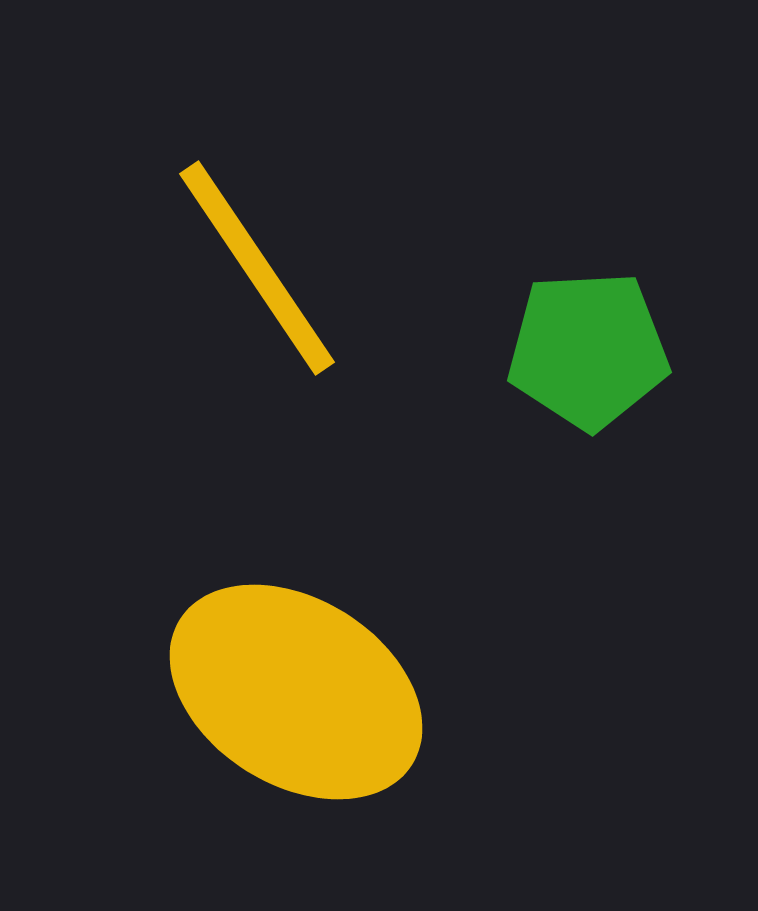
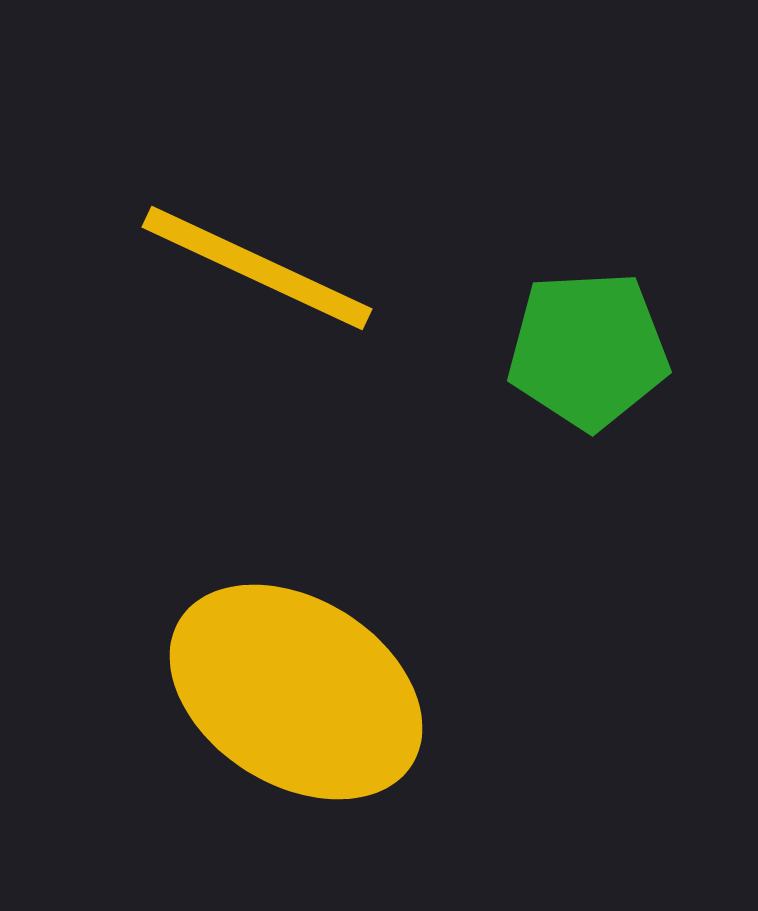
yellow line: rotated 31 degrees counterclockwise
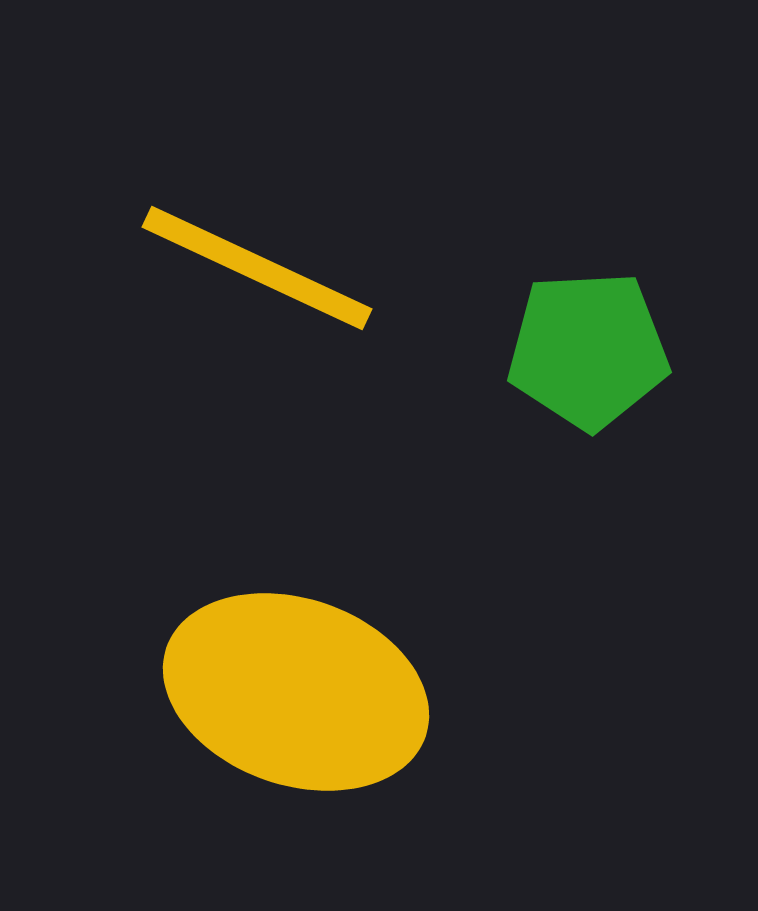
yellow ellipse: rotated 13 degrees counterclockwise
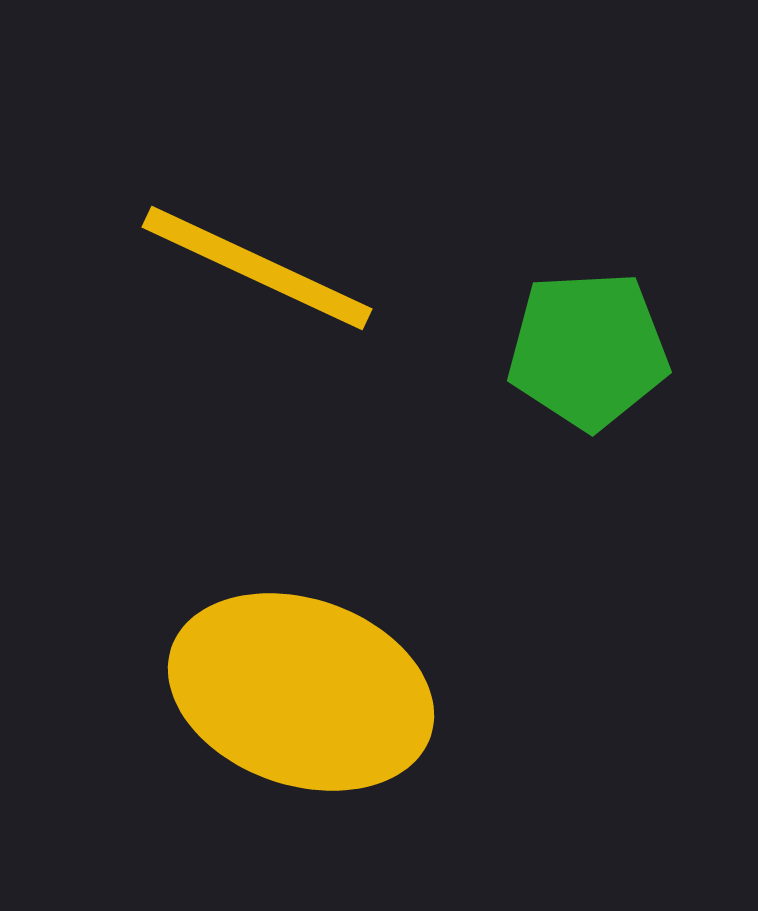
yellow ellipse: moved 5 px right
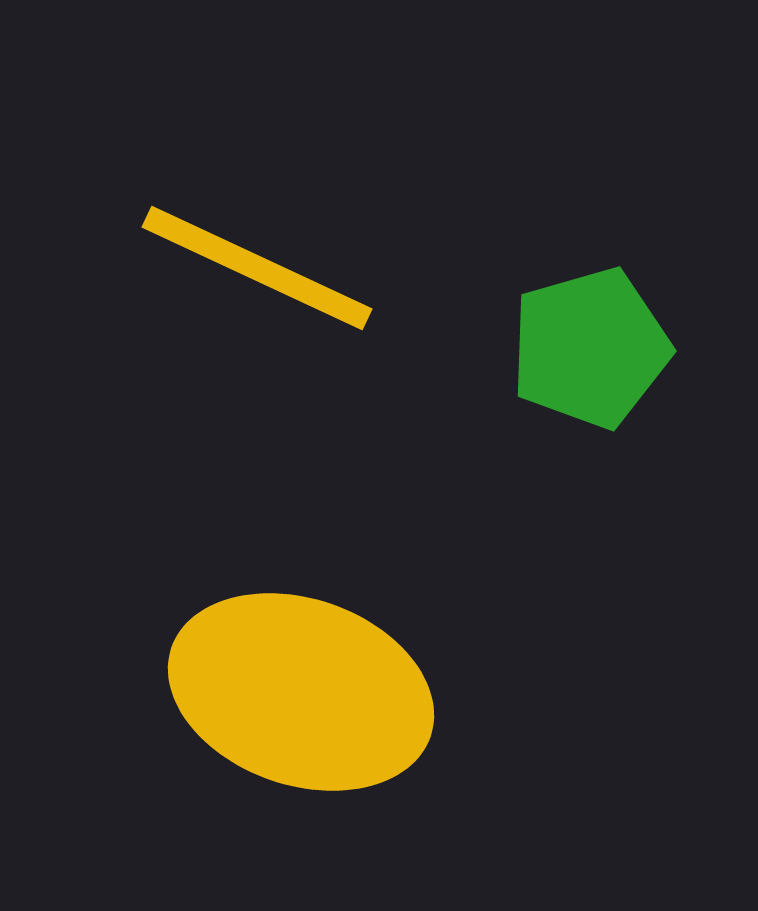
green pentagon: moved 2 px right, 2 px up; rotated 13 degrees counterclockwise
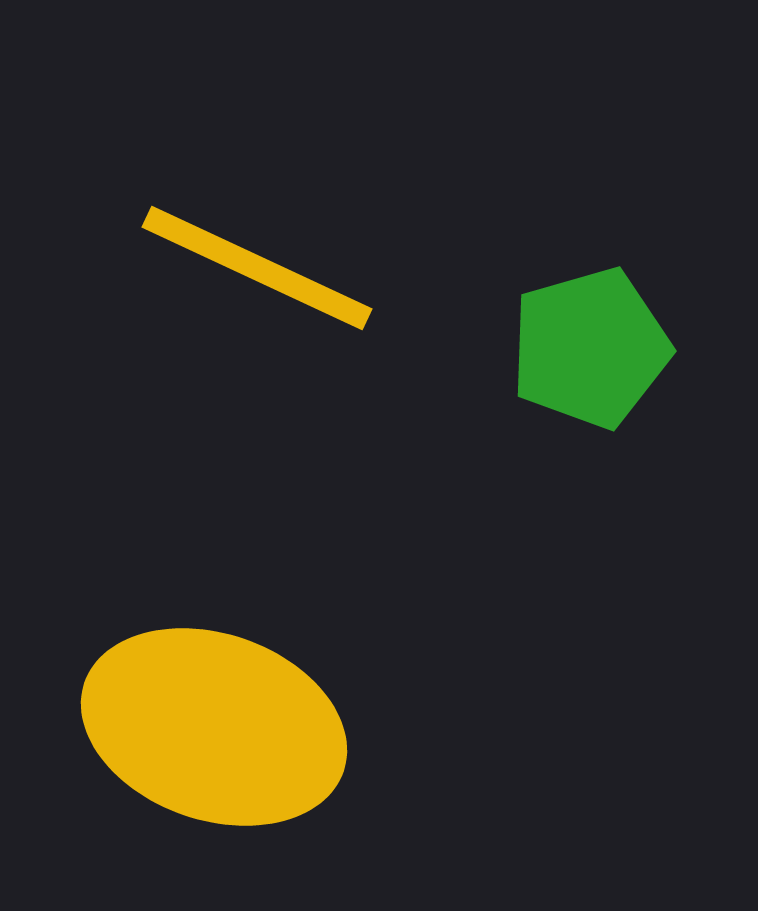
yellow ellipse: moved 87 px left, 35 px down
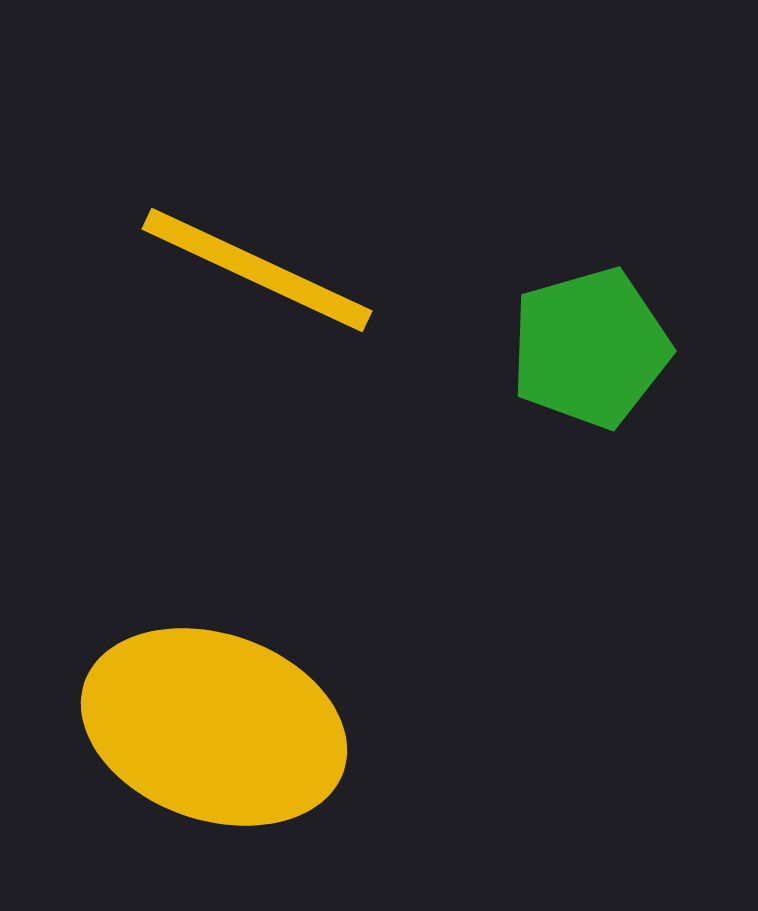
yellow line: moved 2 px down
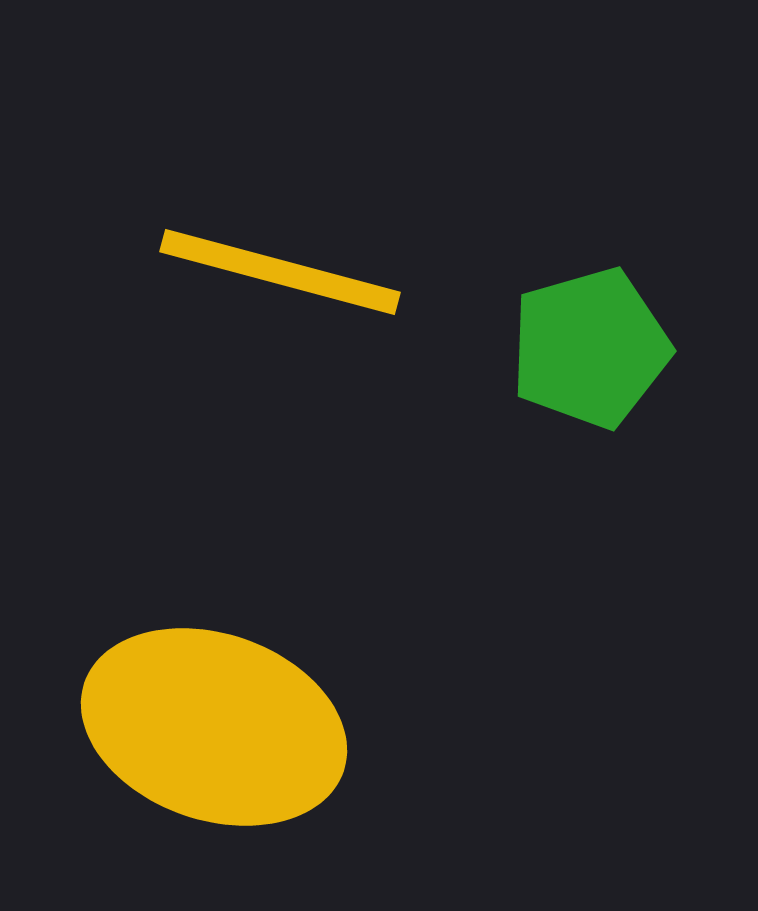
yellow line: moved 23 px right, 2 px down; rotated 10 degrees counterclockwise
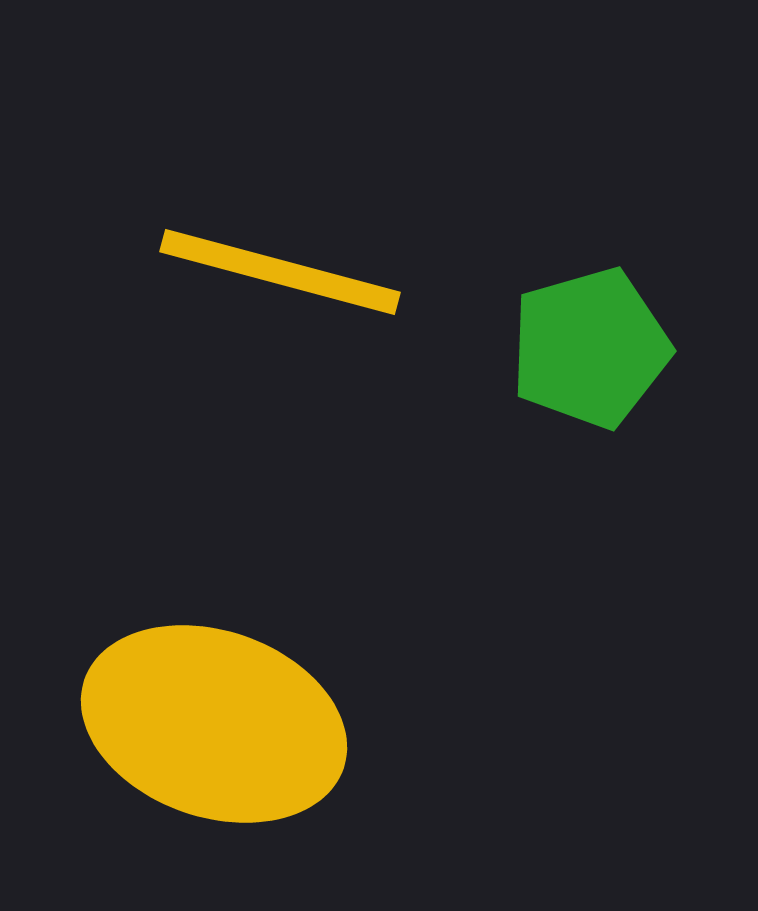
yellow ellipse: moved 3 px up
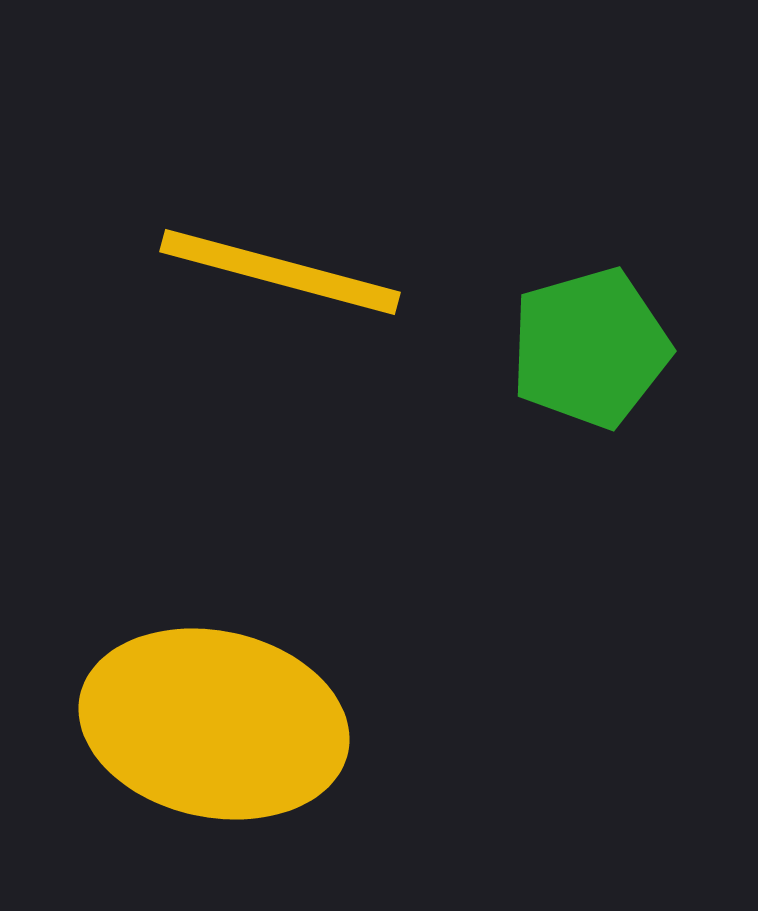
yellow ellipse: rotated 7 degrees counterclockwise
